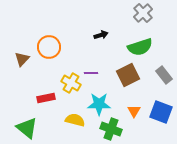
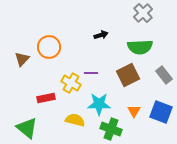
green semicircle: rotated 15 degrees clockwise
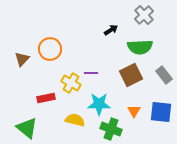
gray cross: moved 1 px right, 2 px down
black arrow: moved 10 px right, 5 px up; rotated 16 degrees counterclockwise
orange circle: moved 1 px right, 2 px down
brown square: moved 3 px right
blue square: rotated 15 degrees counterclockwise
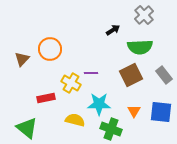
black arrow: moved 2 px right
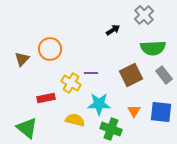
green semicircle: moved 13 px right, 1 px down
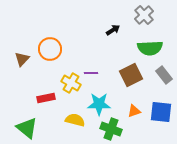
green semicircle: moved 3 px left
orange triangle: rotated 40 degrees clockwise
